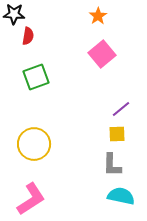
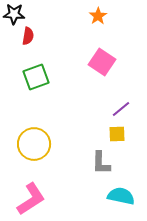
pink square: moved 8 px down; rotated 16 degrees counterclockwise
gray L-shape: moved 11 px left, 2 px up
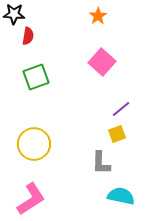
pink square: rotated 8 degrees clockwise
yellow square: rotated 18 degrees counterclockwise
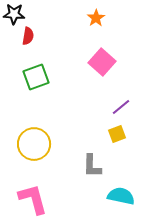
orange star: moved 2 px left, 2 px down
purple line: moved 2 px up
gray L-shape: moved 9 px left, 3 px down
pink L-shape: moved 2 px right; rotated 72 degrees counterclockwise
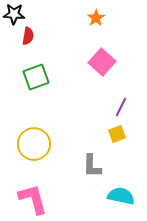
purple line: rotated 24 degrees counterclockwise
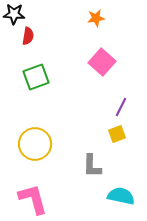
orange star: rotated 24 degrees clockwise
yellow circle: moved 1 px right
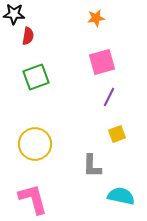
pink square: rotated 32 degrees clockwise
purple line: moved 12 px left, 10 px up
